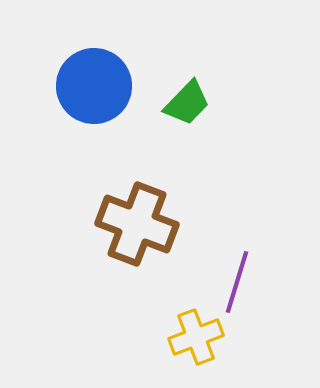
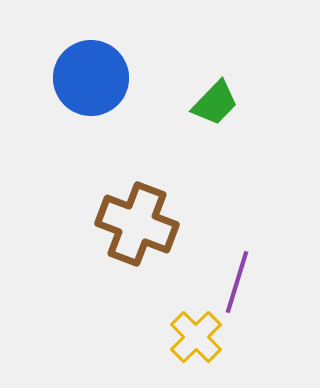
blue circle: moved 3 px left, 8 px up
green trapezoid: moved 28 px right
yellow cross: rotated 24 degrees counterclockwise
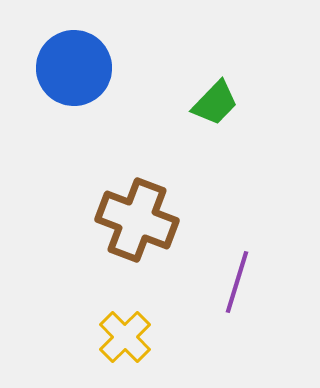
blue circle: moved 17 px left, 10 px up
brown cross: moved 4 px up
yellow cross: moved 71 px left
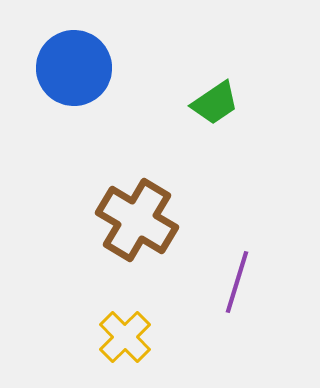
green trapezoid: rotated 12 degrees clockwise
brown cross: rotated 10 degrees clockwise
